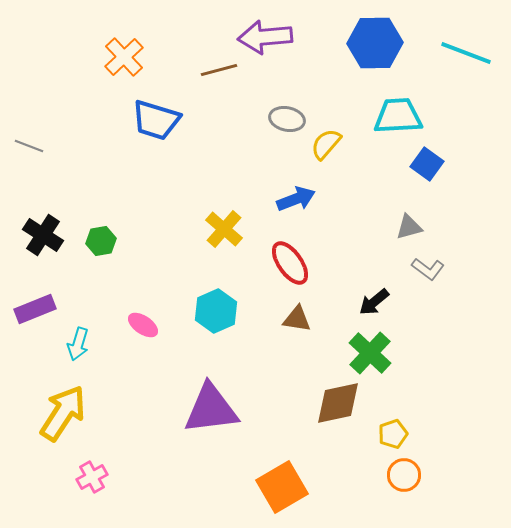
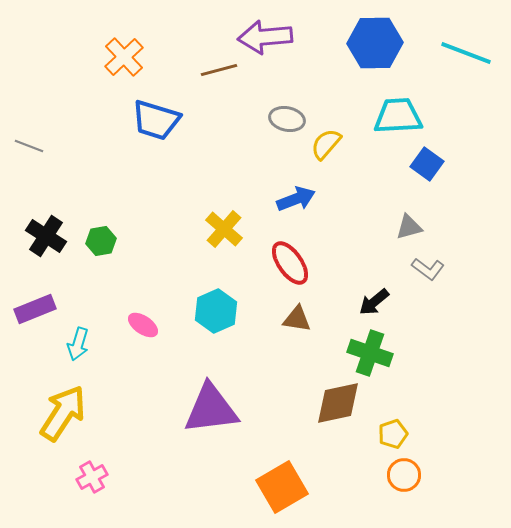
black cross: moved 3 px right, 1 px down
green cross: rotated 24 degrees counterclockwise
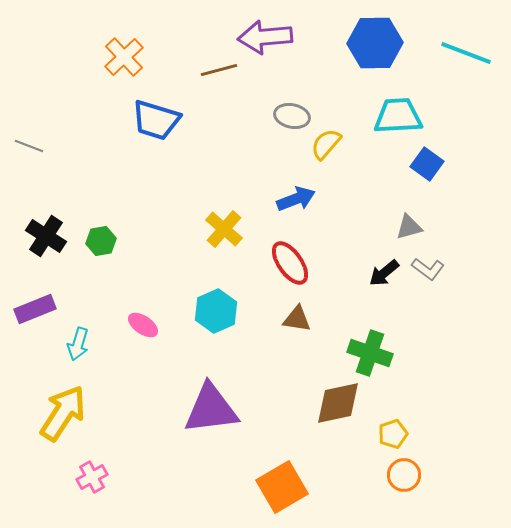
gray ellipse: moved 5 px right, 3 px up
black arrow: moved 10 px right, 29 px up
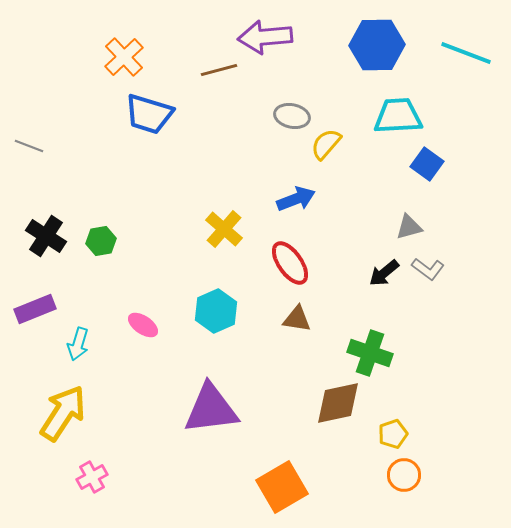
blue hexagon: moved 2 px right, 2 px down
blue trapezoid: moved 7 px left, 6 px up
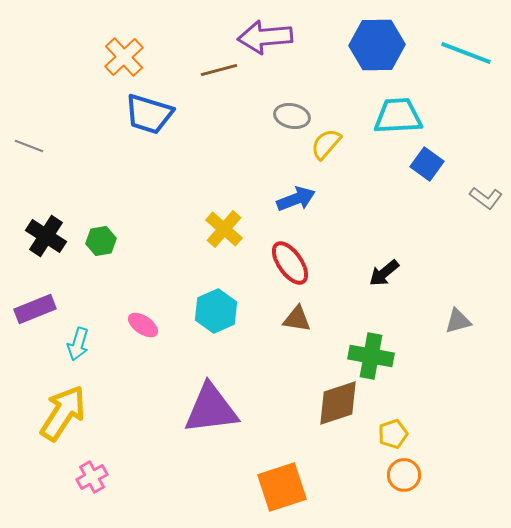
gray triangle: moved 49 px right, 94 px down
gray L-shape: moved 58 px right, 71 px up
green cross: moved 1 px right, 3 px down; rotated 9 degrees counterclockwise
brown diamond: rotated 6 degrees counterclockwise
orange square: rotated 12 degrees clockwise
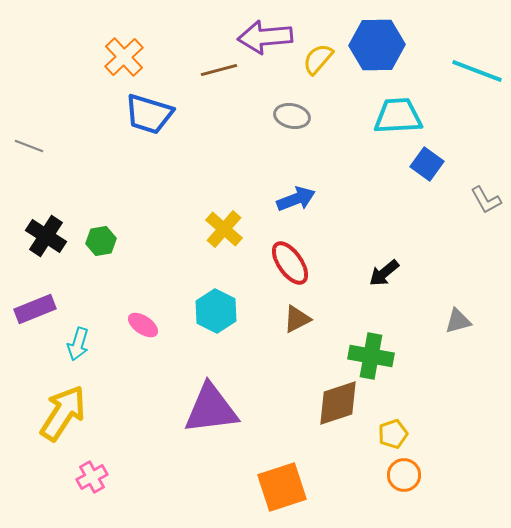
cyan line: moved 11 px right, 18 px down
yellow semicircle: moved 8 px left, 85 px up
gray L-shape: moved 2 px down; rotated 24 degrees clockwise
cyan hexagon: rotated 9 degrees counterclockwise
brown triangle: rotated 36 degrees counterclockwise
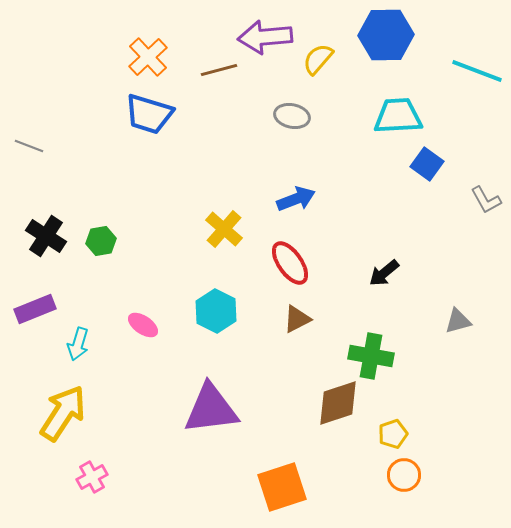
blue hexagon: moved 9 px right, 10 px up
orange cross: moved 24 px right
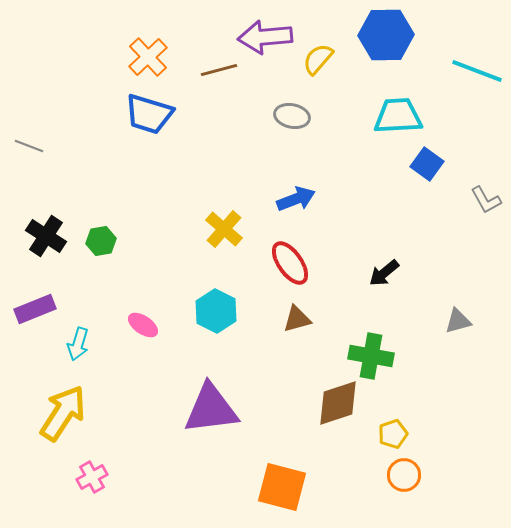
brown triangle: rotated 12 degrees clockwise
orange square: rotated 33 degrees clockwise
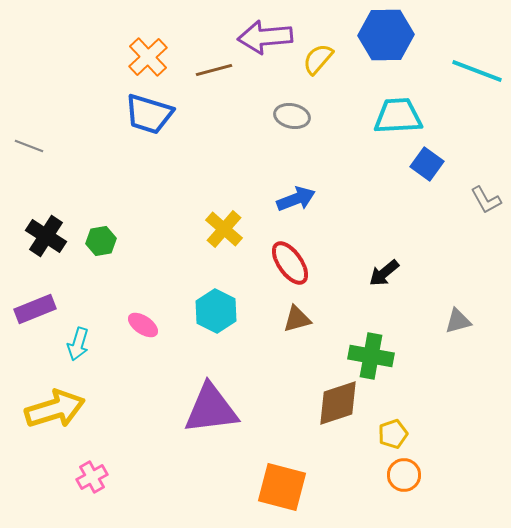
brown line: moved 5 px left
yellow arrow: moved 8 px left, 4 px up; rotated 40 degrees clockwise
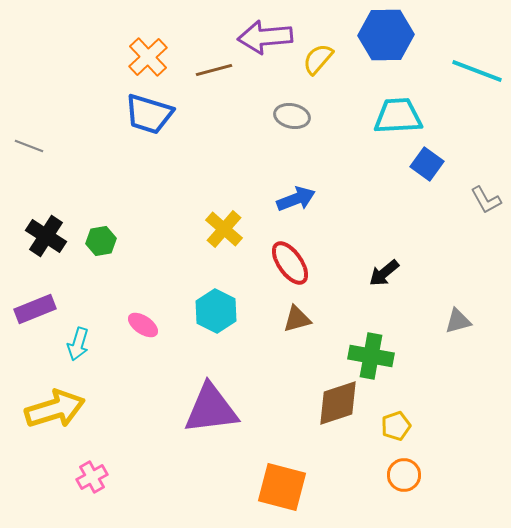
yellow pentagon: moved 3 px right, 8 px up
